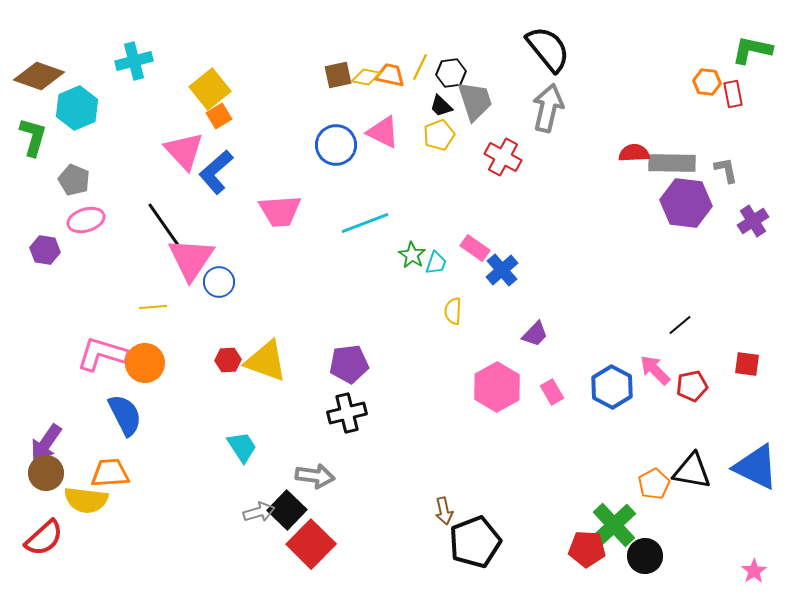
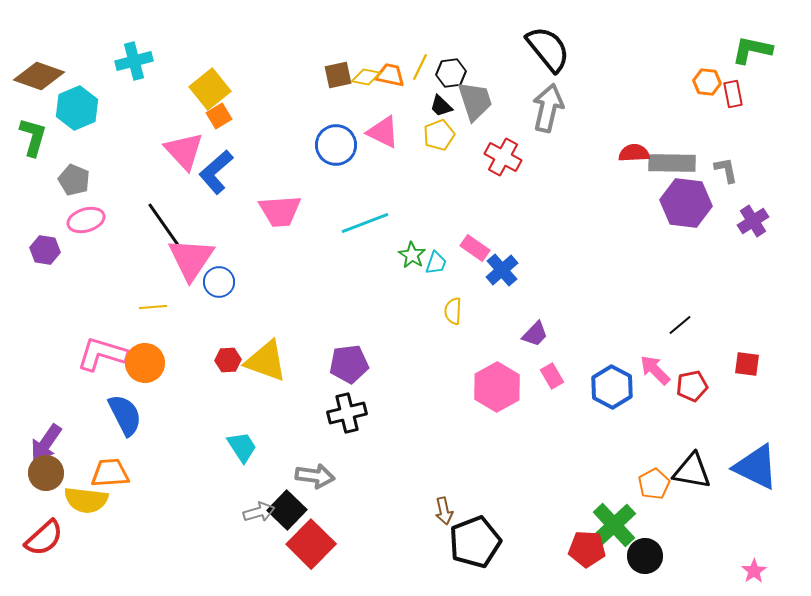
pink rectangle at (552, 392): moved 16 px up
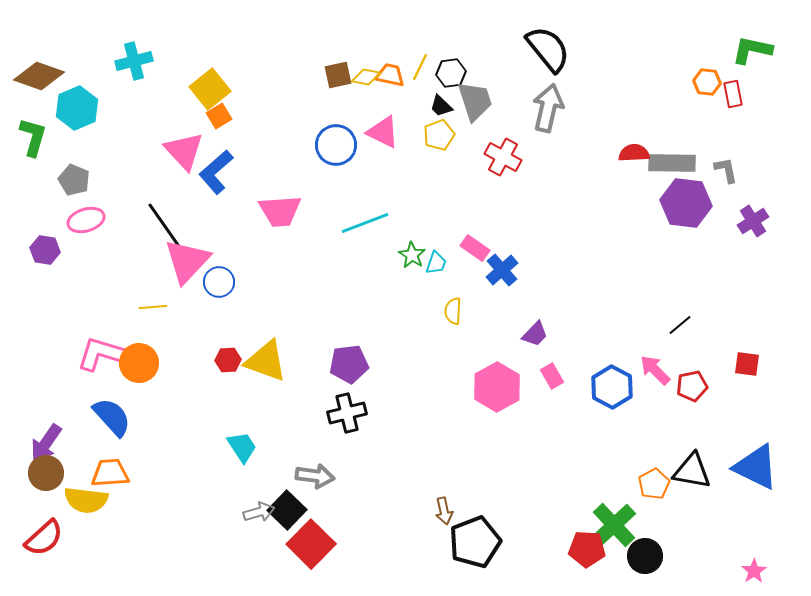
pink triangle at (191, 259): moved 4 px left, 2 px down; rotated 9 degrees clockwise
orange circle at (145, 363): moved 6 px left
blue semicircle at (125, 415): moved 13 px left, 2 px down; rotated 15 degrees counterclockwise
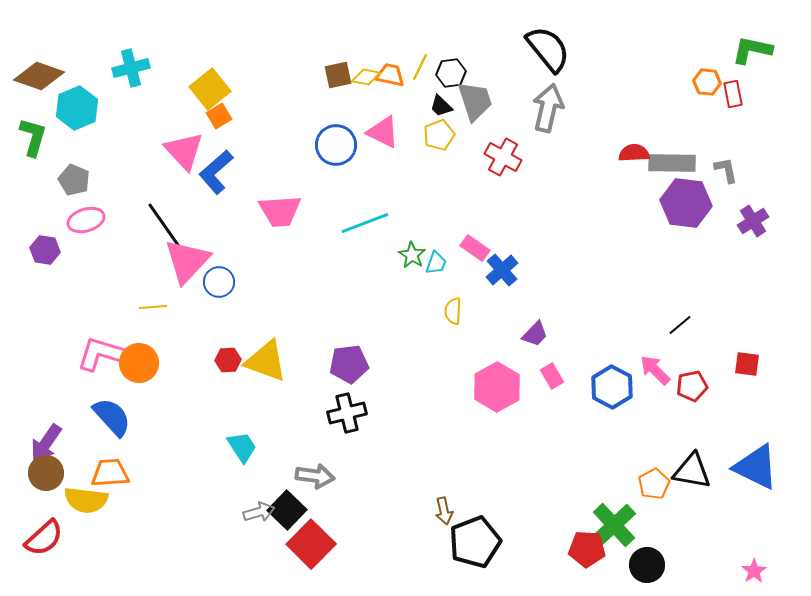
cyan cross at (134, 61): moved 3 px left, 7 px down
black circle at (645, 556): moved 2 px right, 9 px down
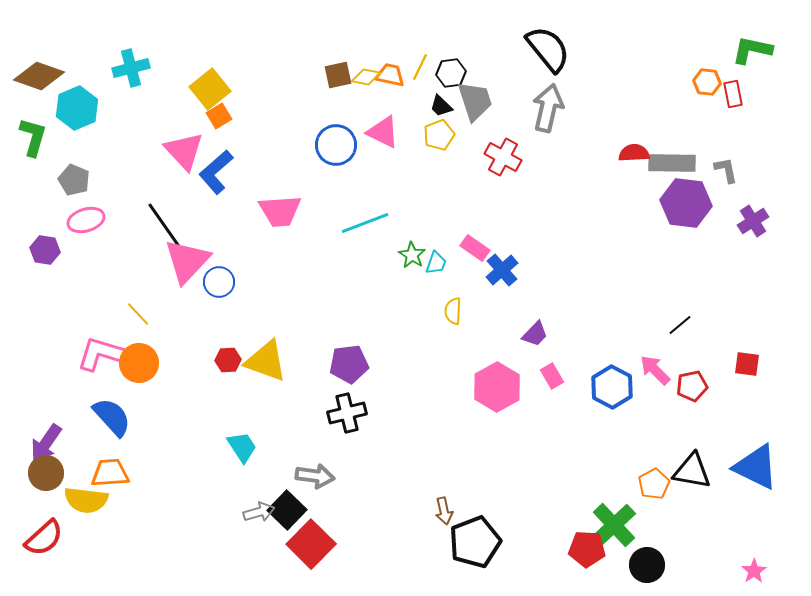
yellow line at (153, 307): moved 15 px left, 7 px down; rotated 52 degrees clockwise
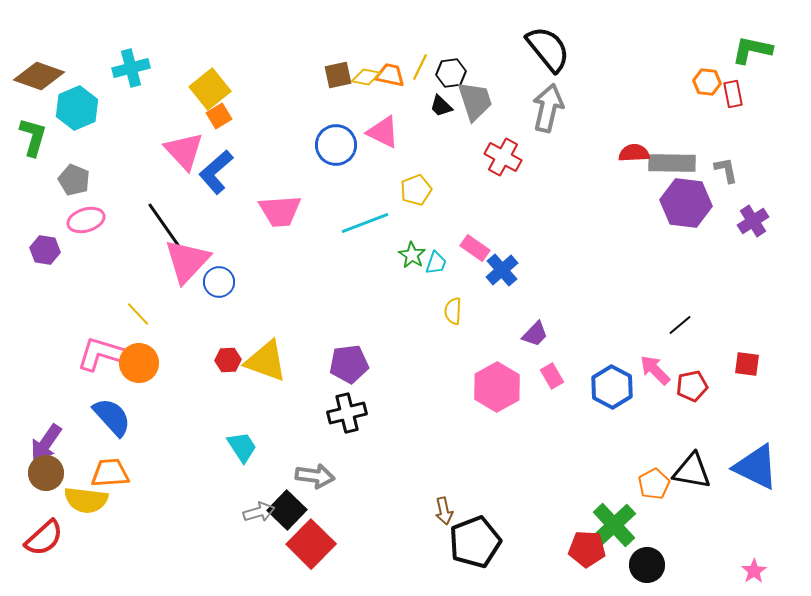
yellow pentagon at (439, 135): moved 23 px left, 55 px down
